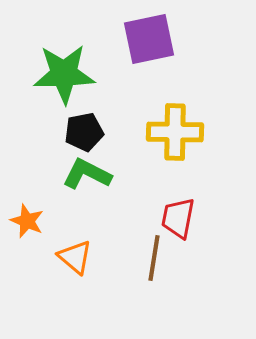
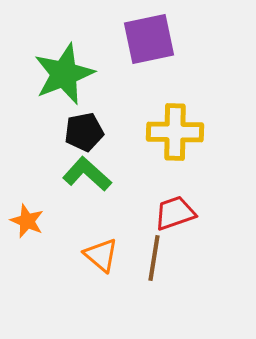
green star: rotated 20 degrees counterclockwise
green L-shape: rotated 15 degrees clockwise
red trapezoid: moved 3 px left, 5 px up; rotated 60 degrees clockwise
orange triangle: moved 26 px right, 2 px up
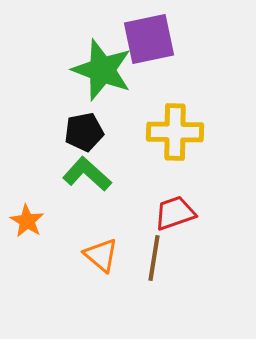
green star: moved 38 px right, 4 px up; rotated 30 degrees counterclockwise
orange star: rotated 8 degrees clockwise
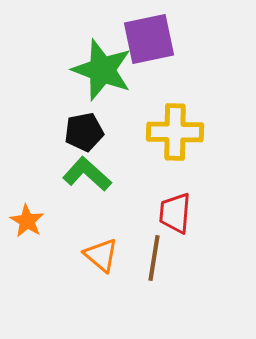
red trapezoid: rotated 66 degrees counterclockwise
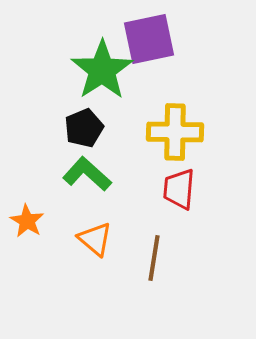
green star: rotated 18 degrees clockwise
black pentagon: moved 4 px up; rotated 12 degrees counterclockwise
red trapezoid: moved 4 px right, 24 px up
orange triangle: moved 6 px left, 16 px up
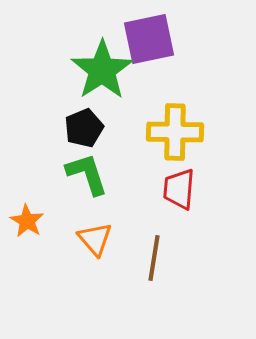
green L-shape: rotated 30 degrees clockwise
orange triangle: rotated 9 degrees clockwise
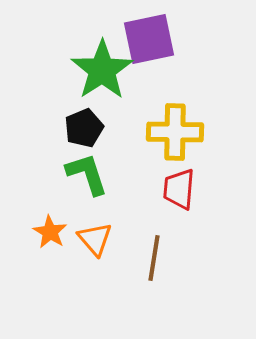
orange star: moved 23 px right, 11 px down
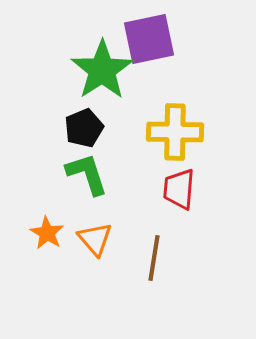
orange star: moved 3 px left, 1 px down
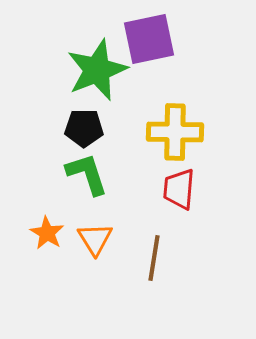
green star: moved 5 px left; rotated 12 degrees clockwise
black pentagon: rotated 24 degrees clockwise
orange triangle: rotated 9 degrees clockwise
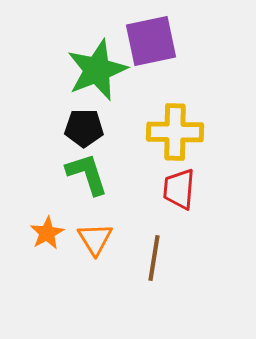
purple square: moved 2 px right, 2 px down
orange star: rotated 12 degrees clockwise
